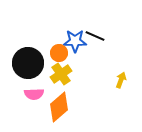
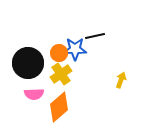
black line: rotated 36 degrees counterclockwise
blue star: moved 8 px down
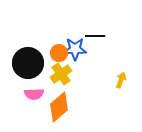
black line: rotated 12 degrees clockwise
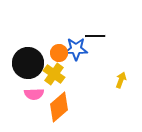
blue star: moved 1 px right
yellow cross: moved 7 px left; rotated 20 degrees counterclockwise
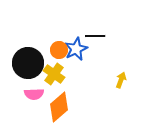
blue star: rotated 25 degrees counterclockwise
orange circle: moved 3 px up
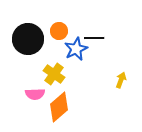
black line: moved 1 px left, 2 px down
orange circle: moved 19 px up
black circle: moved 24 px up
pink semicircle: moved 1 px right
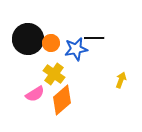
orange circle: moved 8 px left, 12 px down
blue star: rotated 15 degrees clockwise
pink semicircle: rotated 30 degrees counterclockwise
orange diamond: moved 3 px right, 7 px up
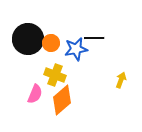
yellow cross: moved 1 px right, 1 px down; rotated 15 degrees counterclockwise
pink semicircle: rotated 36 degrees counterclockwise
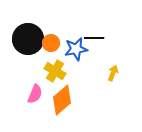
yellow cross: moved 4 px up; rotated 10 degrees clockwise
yellow arrow: moved 8 px left, 7 px up
